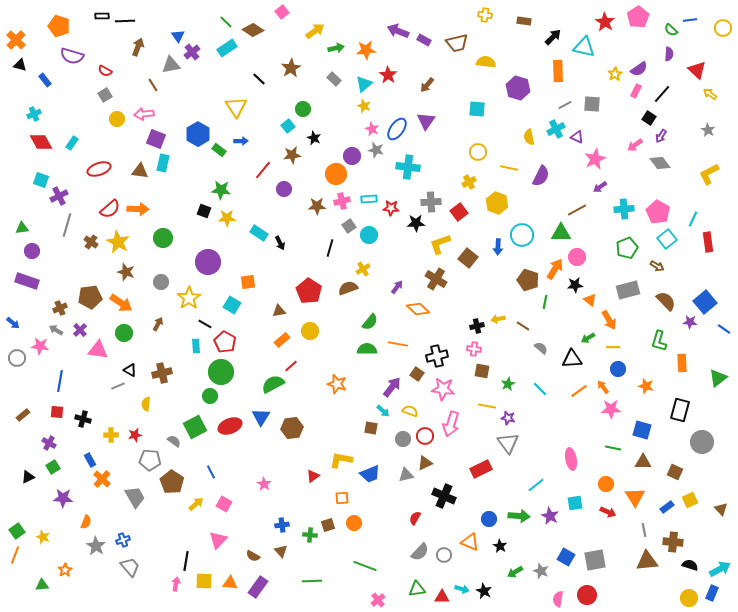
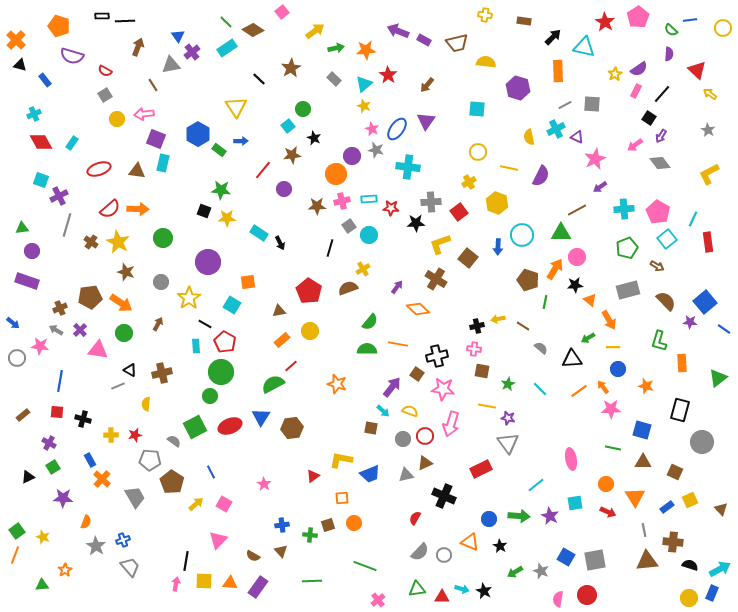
brown triangle at (140, 171): moved 3 px left
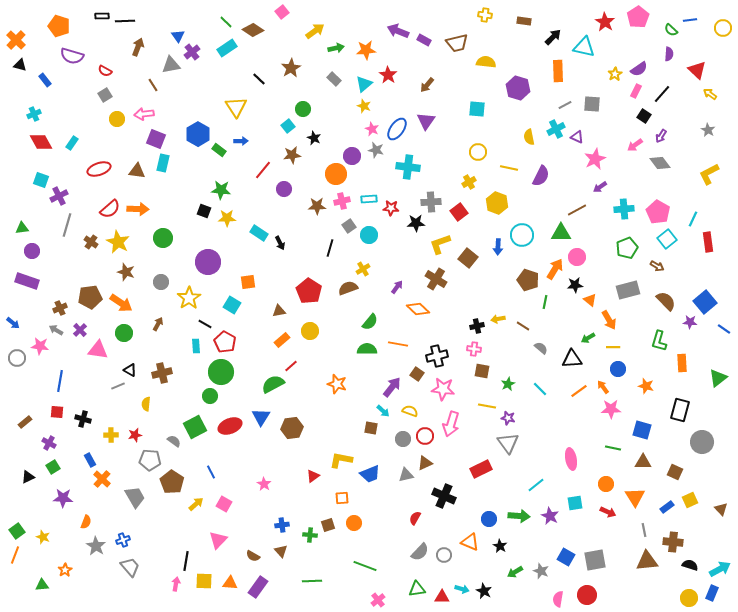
black square at (649, 118): moved 5 px left, 2 px up
brown rectangle at (23, 415): moved 2 px right, 7 px down
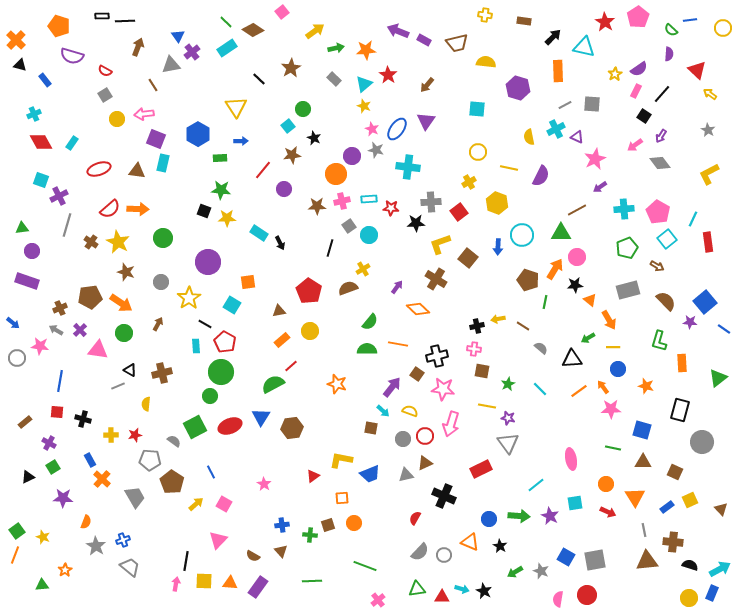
green rectangle at (219, 150): moved 1 px right, 8 px down; rotated 40 degrees counterclockwise
gray trapezoid at (130, 567): rotated 10 degrees counterclockwise
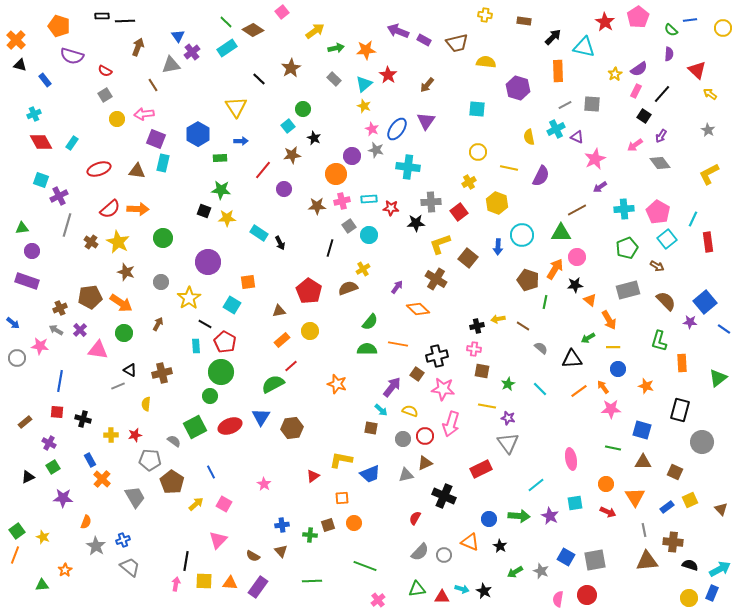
cyan arrow at (383, 411): moved 2 px left, 1 px up
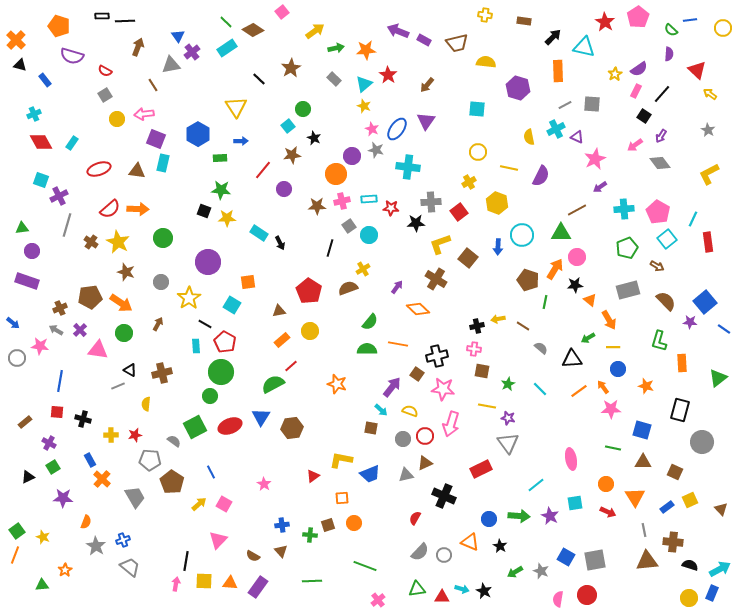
yellow arrow at (196, 504): moved 3 px right
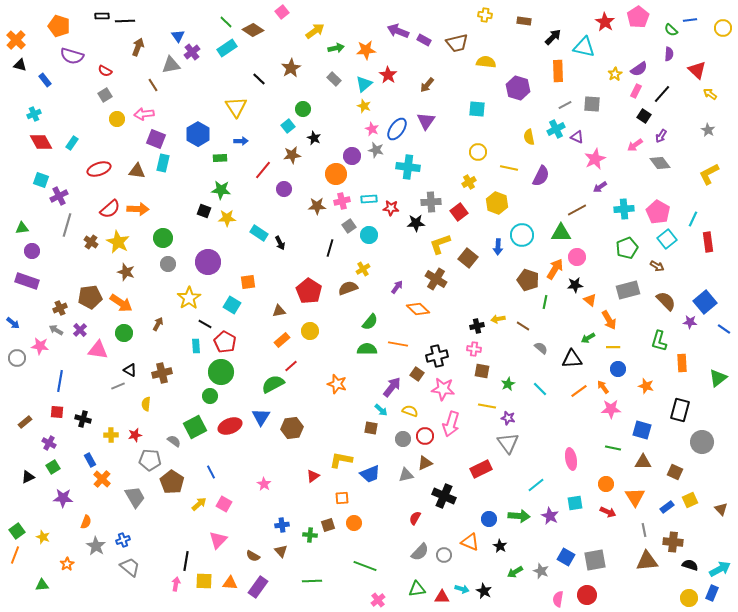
gray circle at (161, 282): moved 7 px right, 18 px up
orange star at (65, 570): moved 2 px right, 6 px up
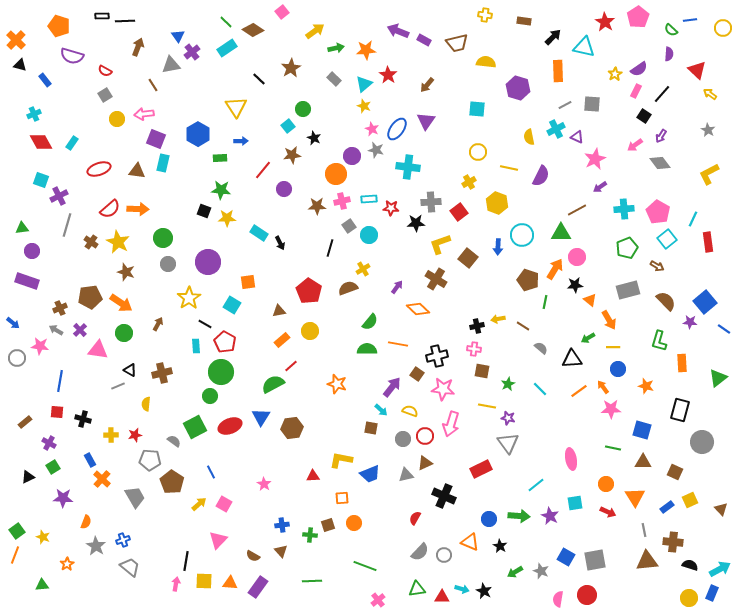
red triangle at (313, 476): rotated 32 degrees clockwise
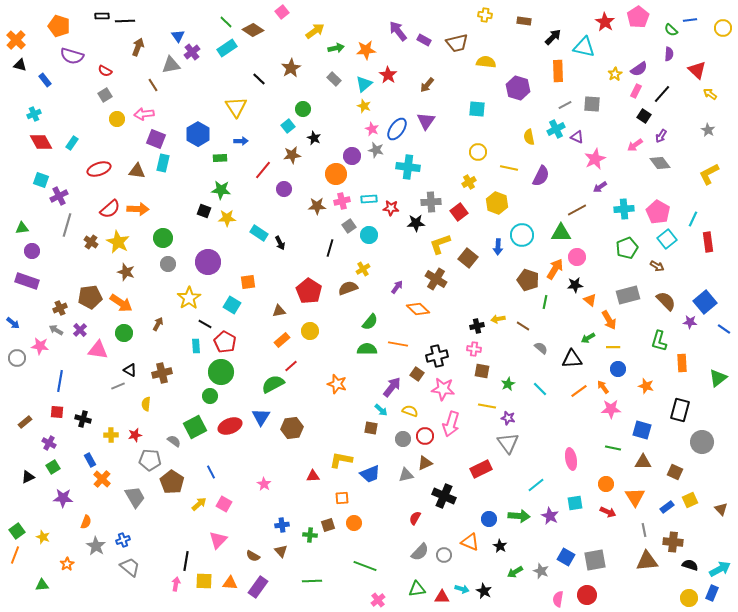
purple arrow at (398, 31): rotated 30 degrees clockwise
gray rectangle at (628, 290): moved 5 px down
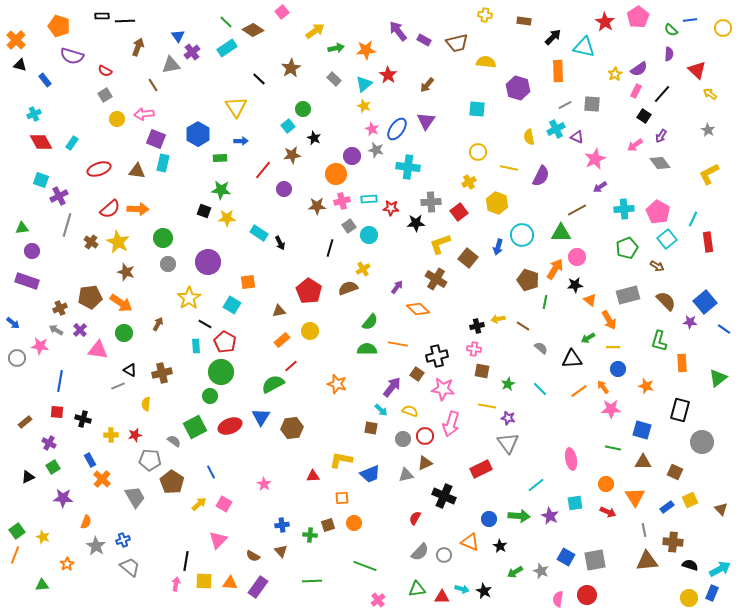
blue arrow at (498, 247): rotated 14 degrees clockwise
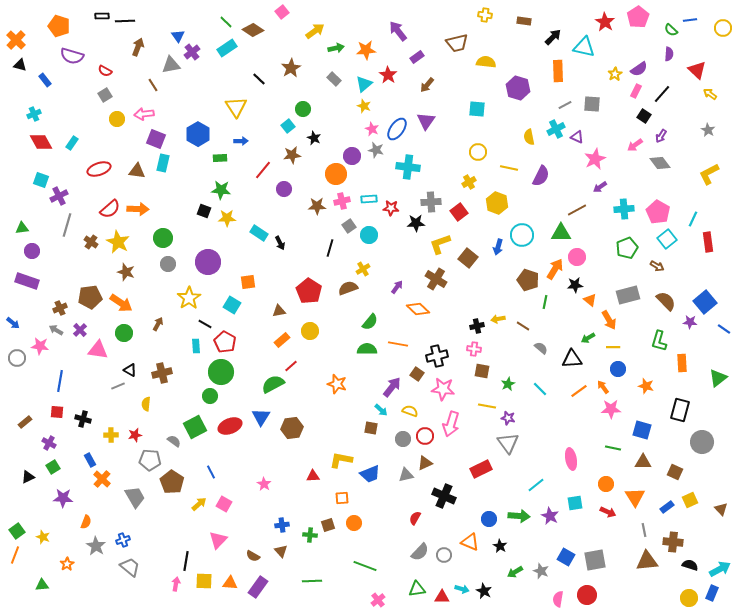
purple rectangle at (424, 40): moved 7 px left, 17 px down; rotated 64 degrees counterclockwise
